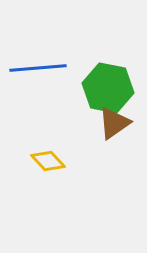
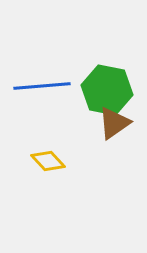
blue line: moved 4 px right, 18 px down
green hexagon: moved 1 px left, 2 px down
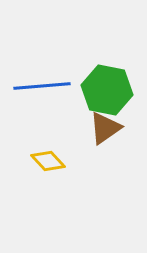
brown triangle: moved 9 px left, 5 px down
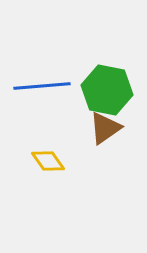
yellow diamond: rotated 8 degrees clockwise
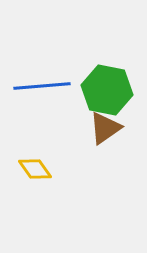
yellow diamond: moved 13 px left, 8 px down
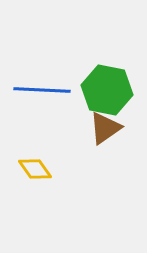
blue line: moved 4 px down; rotated 8 degrees clockwise
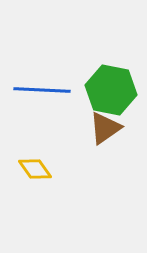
green hexagon: moved 4 px right
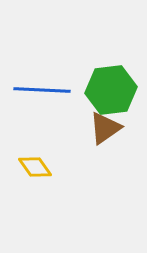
green hexagon: rotated 18 degrees counterclockwise
yellow diamond: moved 2 px up
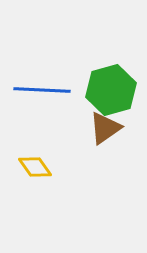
green hexagon: rotated 9 degrees counterclockwise
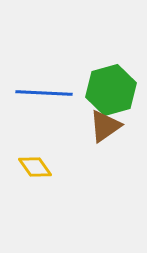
blue line: moved 2 px right, 3 px down
brown triangle: moved 2 px up
